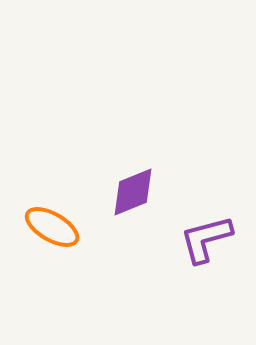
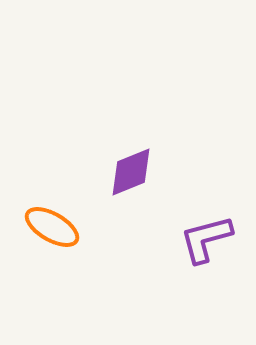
purple diamond: moved 2 px left, 20 px up
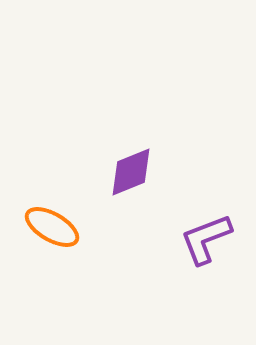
purple L-shape: rotated 6 degrees counterclockwise
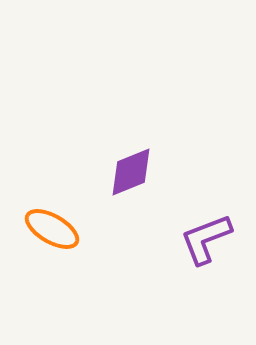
orange ellipse: moved 2 px down
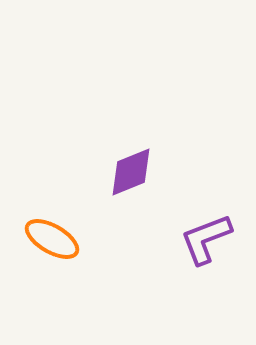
orange ellipse: moved 10 px down
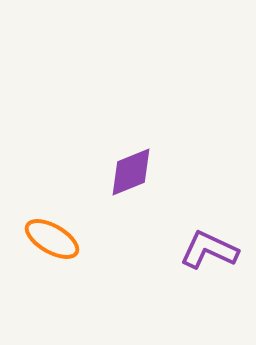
purple L-shape: moved 3 px right, 11 px down; rotated 46 degrees clockwise
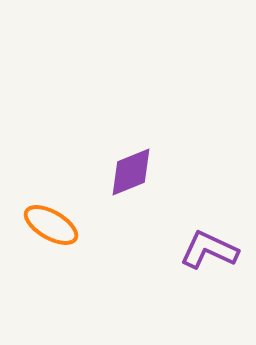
orange ellipse: moved 1 px left, 14 px up
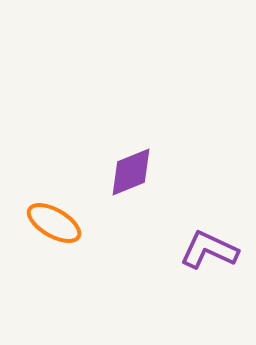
orange ellipse: moved 3 px right, 2 px up
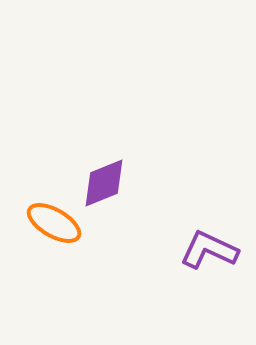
purple diamond: moved 27 px left, 11 px down
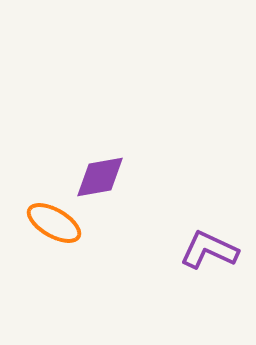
purple diamond: moved 4 px left, 6 px up; rotated 12 degrees clockwise
